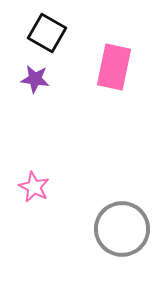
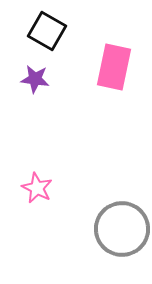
black square: moved 2 px up
pink star: moved 3 px right, 1 px down
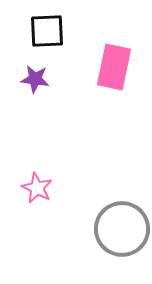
black square: rotated 33 degrees counterclockwise
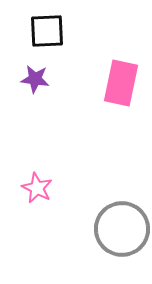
pink rectangle: moved 7 px right, 16 px down
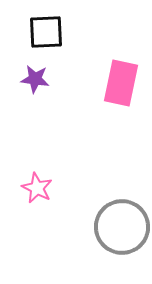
black square: moved 1 px left, 1 px down
gray circle: moved 2 px up
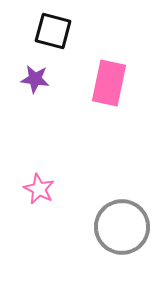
black square: moved 7 px right, 1 px up; rotated 18 degrees clockwise
pink rectangle: moved 12 px left
pink star: moved 2 px right, 1 px down
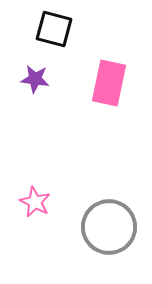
black square: moved 1 px right, 2 px up
pink star: moved 4 px left, 13 px down
gray circle: moved 13 px left
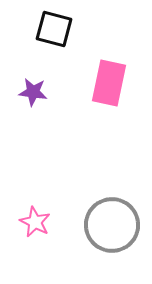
purple star: moved 2 px left, 13 px down
pink star: moved 20 px down
gray circle: moved 3 px right, 2 px up
